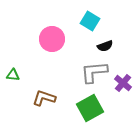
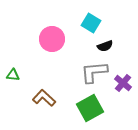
cyan square: moved 1 px right, 2 px down
brown L-shape: rotated 25 degrees clockwise
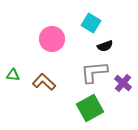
brown L-shape: moved 16 px up
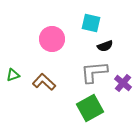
cyan square: rotated 18 degrees counterclockwise
green triangle: rotated 24 degrees counterclockwise
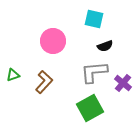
cyan square: moved 3 px right, 4 px up
pink circle: moved 1 px right, 2 px down
brown L-shape: rotated 90 degrees clockwise
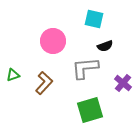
gray L-shape: moved 9 px left, 4 px up
brown L-shape: moved 1 px down
green square: moved 2 px down; rotated 12 degrees clockwise
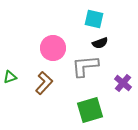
pink circle: moved 7 px down
black semicircle: moved 5 px left, 3 px up
gray L-shape: moved 2 px up
green triangle: moved 3 px left, 2 px down
